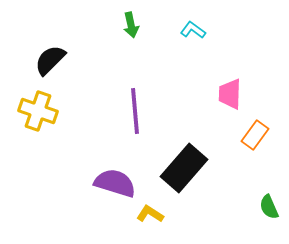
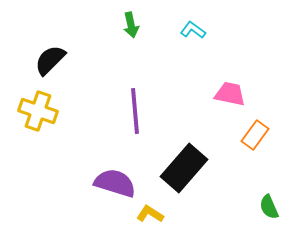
pink trapezoid: rotated 100 degrees clockwise
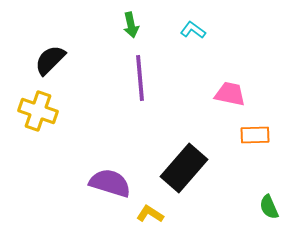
purple line: moved 5 px right, 33 px up
orange rectangle: rotated 52 degrees clockwise
purple semicircle: moved 5 px left
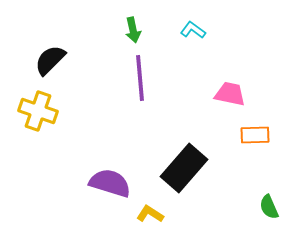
green arrow: moved 2 px right, 5 px down
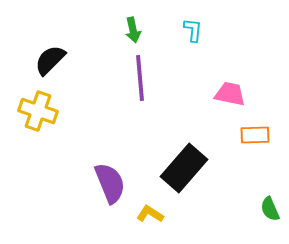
cyan L-shape: rotated 60 degrees clockwise
purple semicircle: rotated 51 degrees clockwise
green semicircle: moved 1 px right, 2 px down
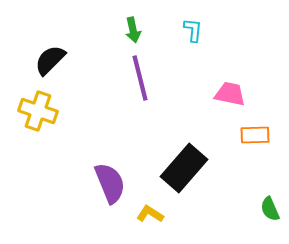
purple line: rotated 9 degrees counterclockwise
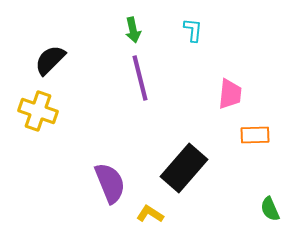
pink trapezoid: rotated 84 degrees clockwise
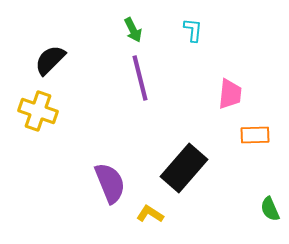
green arrow: rotated 15 degrees counterclockwise
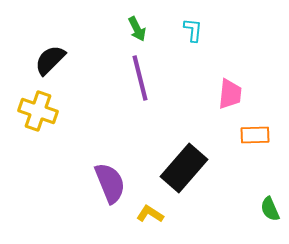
green arrow: moved 4 px right, 1 px up
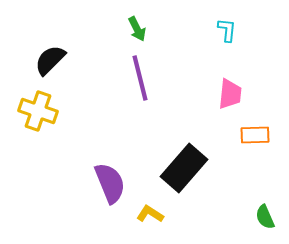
cyan L-shape: moved 34 px right
green semicircle: moved 5 px left, 8 px down
